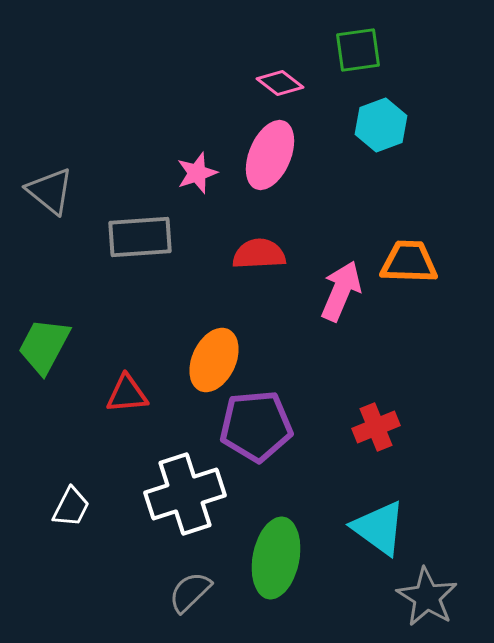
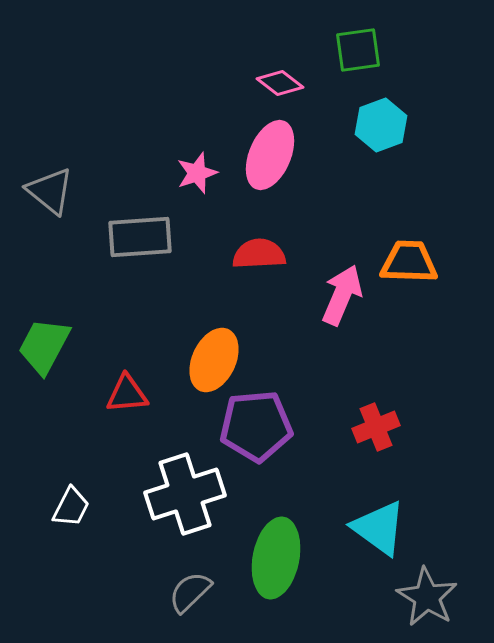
pink arrow: moved 1 px right, 4 px down
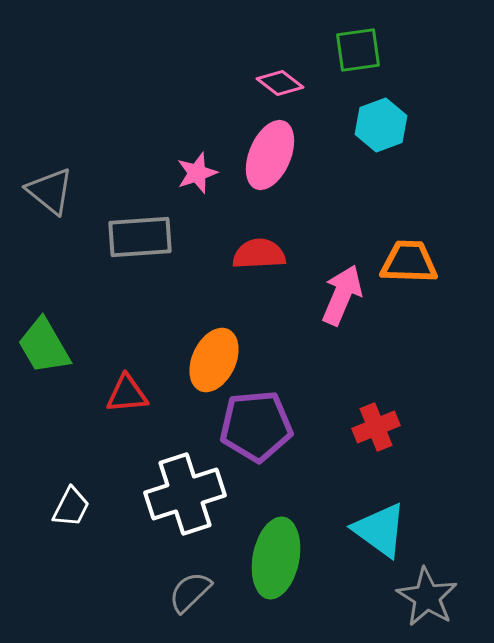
green trapezoid: rotated 58 degrees counterclockwise
cyan triangle: moved 1 px right, 2 px down
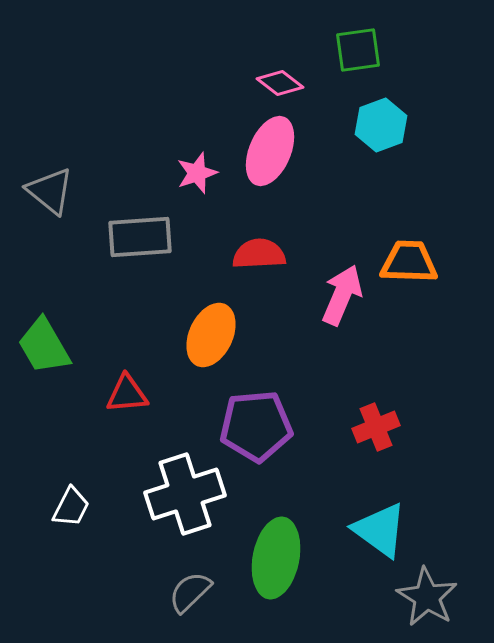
pink ellipse: moved 4 px up
orange ellipse: moved 3 px left, 25 px up
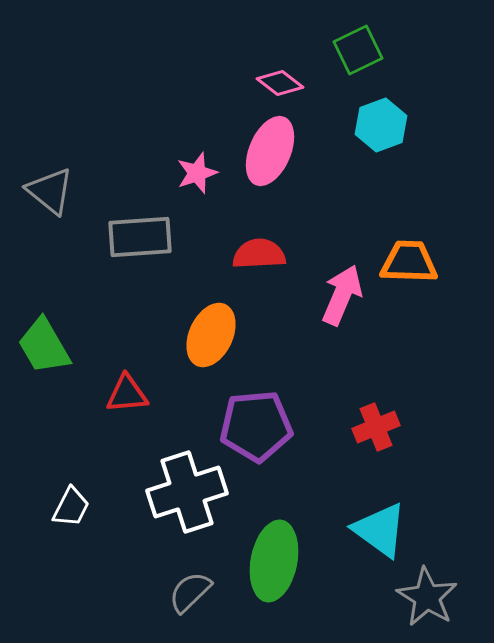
green square: rotated 18 degrees counterclockwise
white cross: moved 2 px right, 2 px up
green ellipse: moved 2 px left, 3 px down
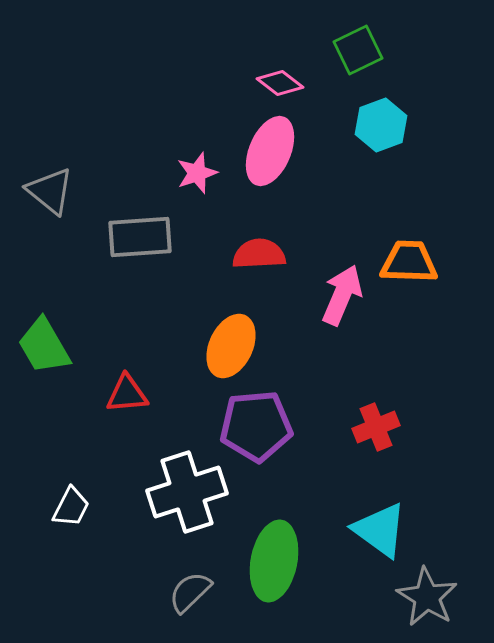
orange ellipse: moved 20 px right, 11 px down
